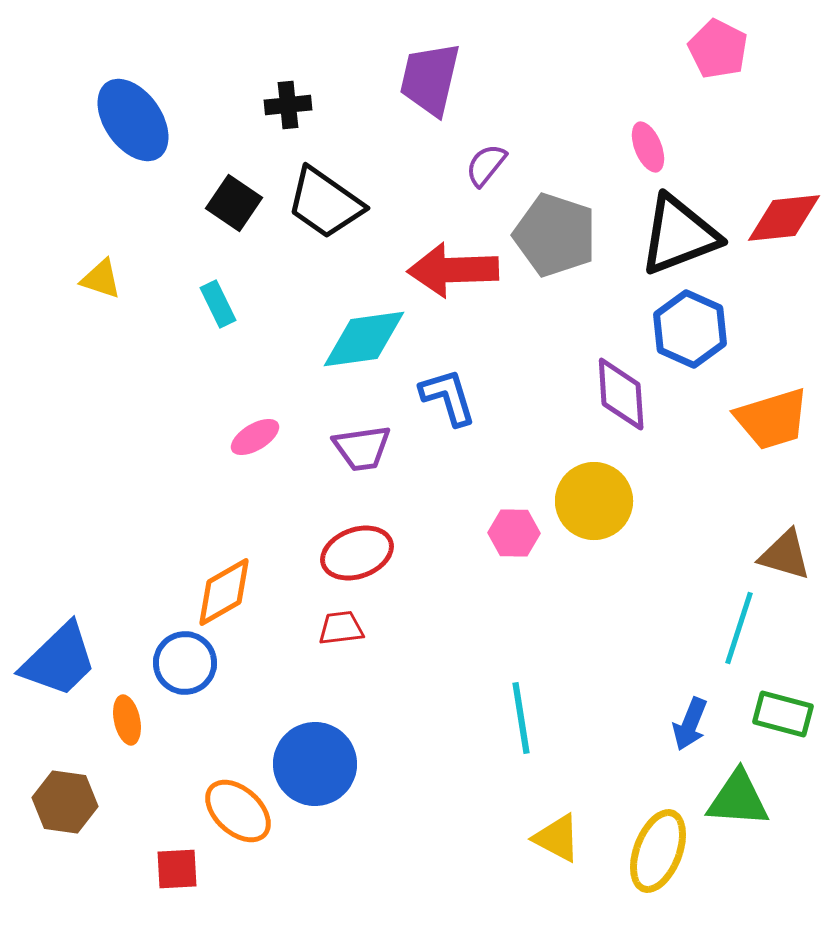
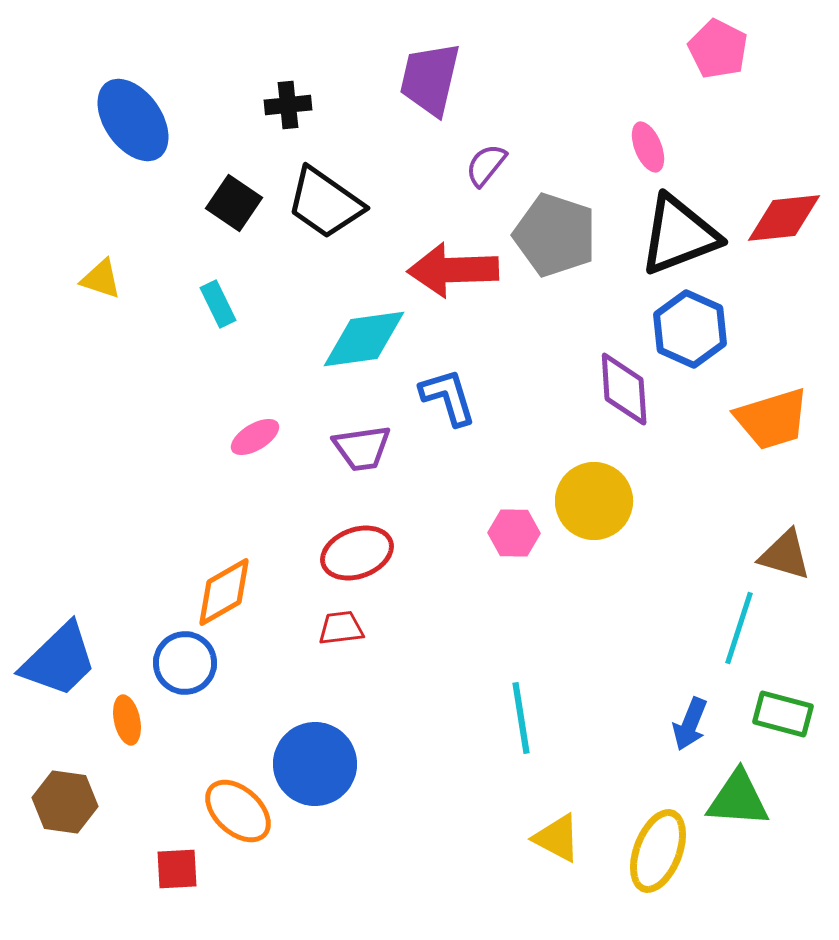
purple diamond at (621, 394): moved 3 px right, 5 px up
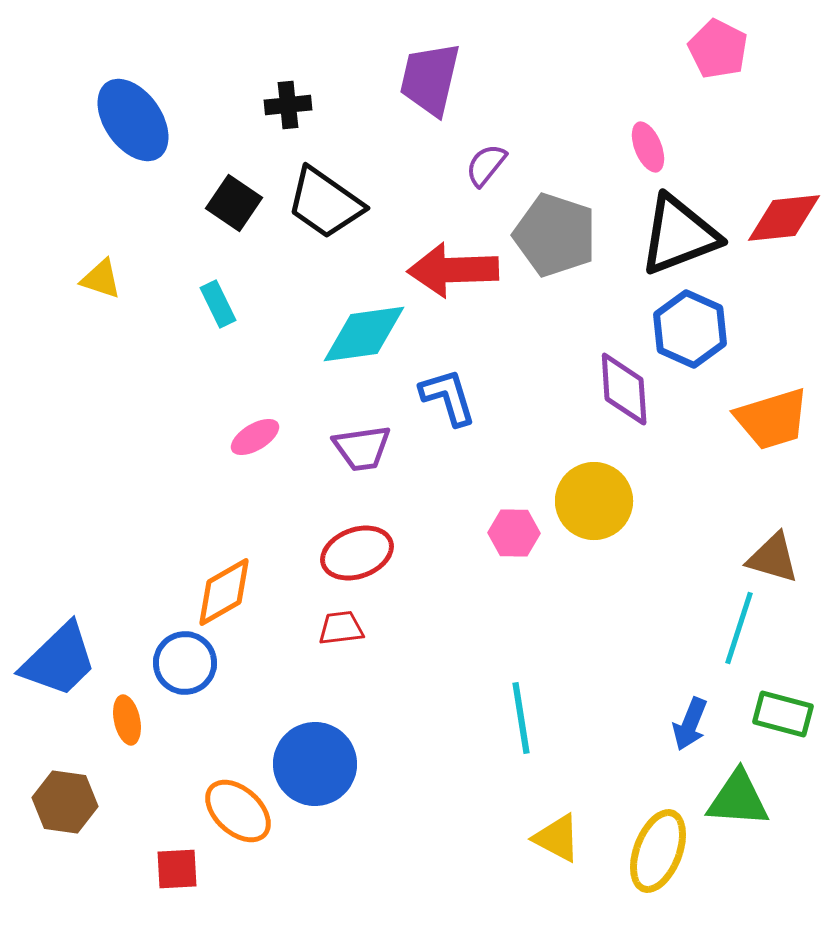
cyan diamond at (364, 339): moved 5 px up
brown triangle at (785, 555): moved 12 px left, 3 px down
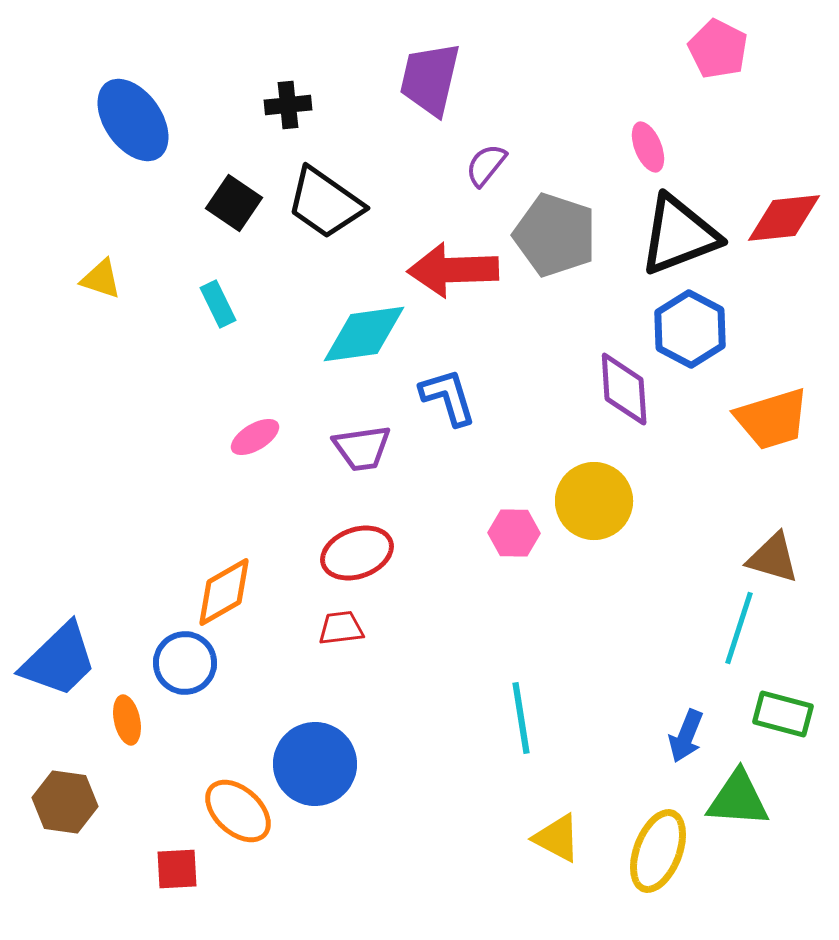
blue hexagon at (690, 329): rotated 4 degrees clockwise
blue arrow at (690, 724): moved 4 px left, 12 px down
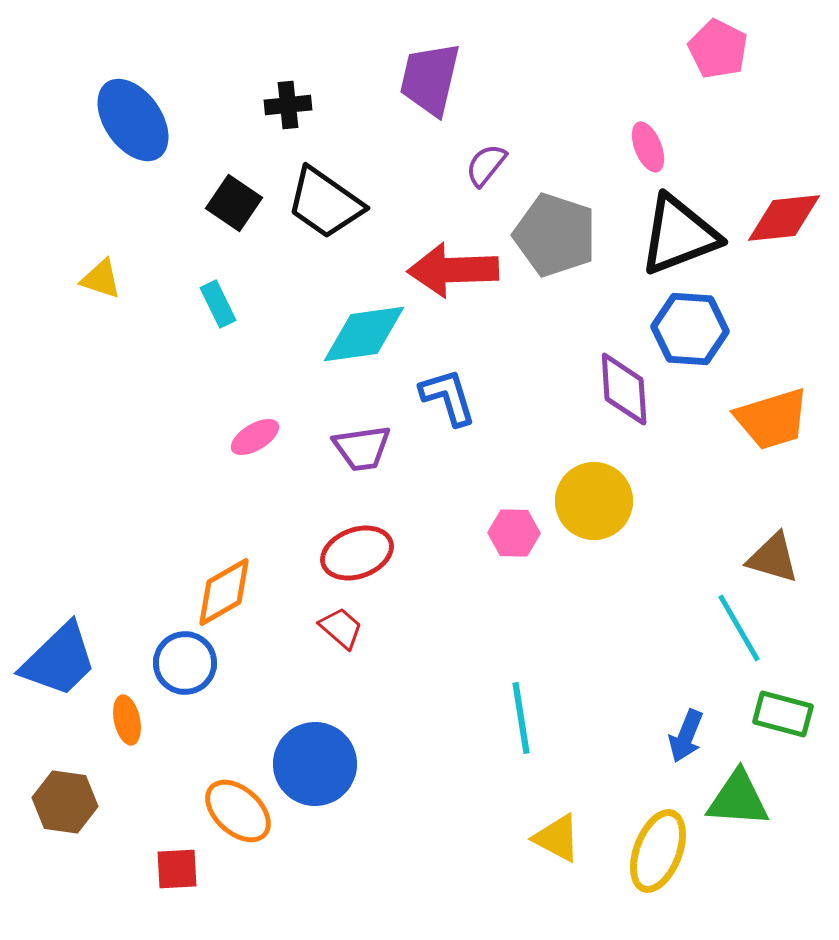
blue hexagon at (690, 329): rotated 24 degrees counterclockwise
red trapezoid at (341, 628): rotated 48 degrees clockwise
cyan line at (739, 628): rotated 48 degrees counterclockwise
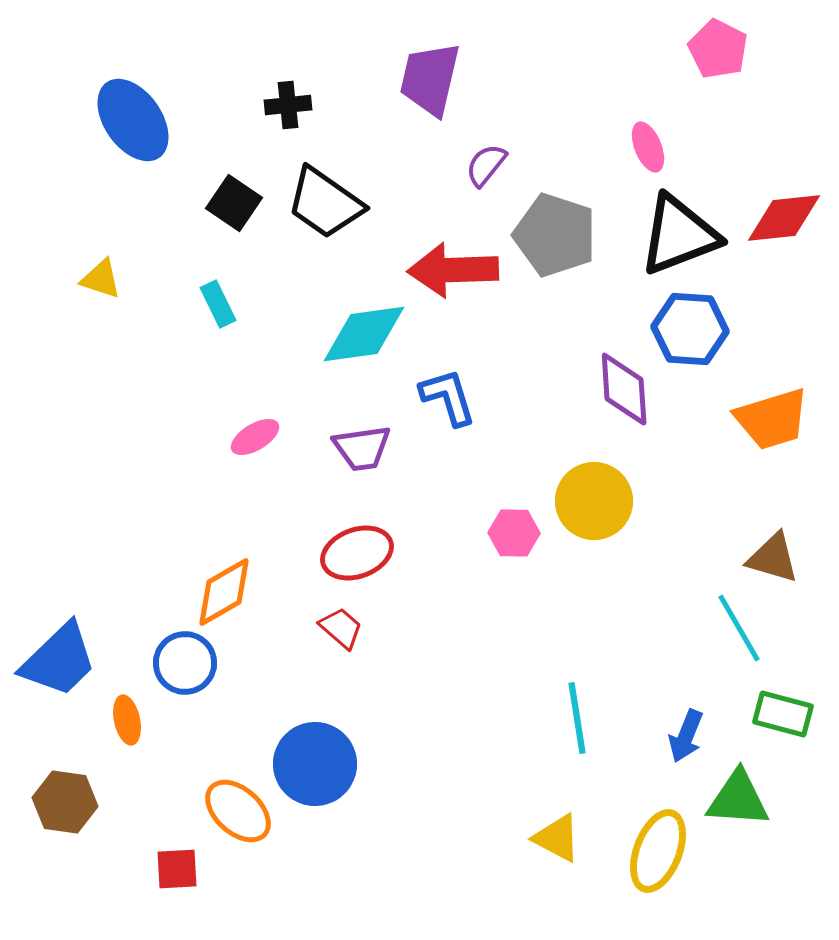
cyan line at (521, 718): moved 56 px right
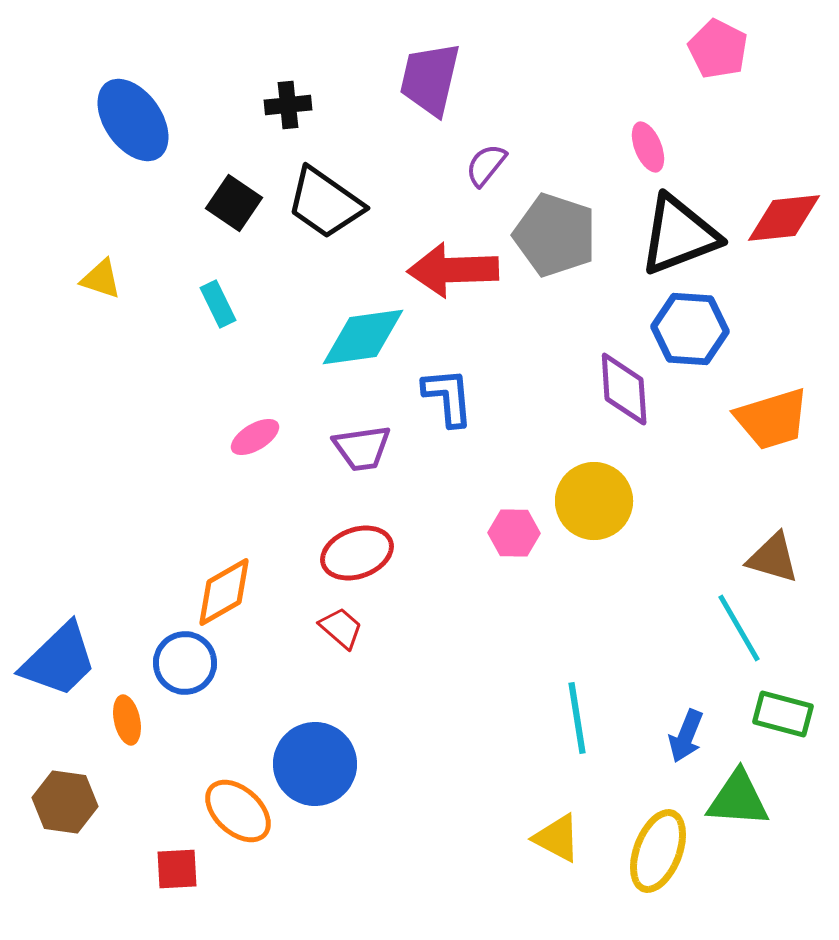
cyan diamond at (364, 334): moved 1 px left, 3 px down
blue L-shape at (448, 397): rotated 12 degrees clockwise
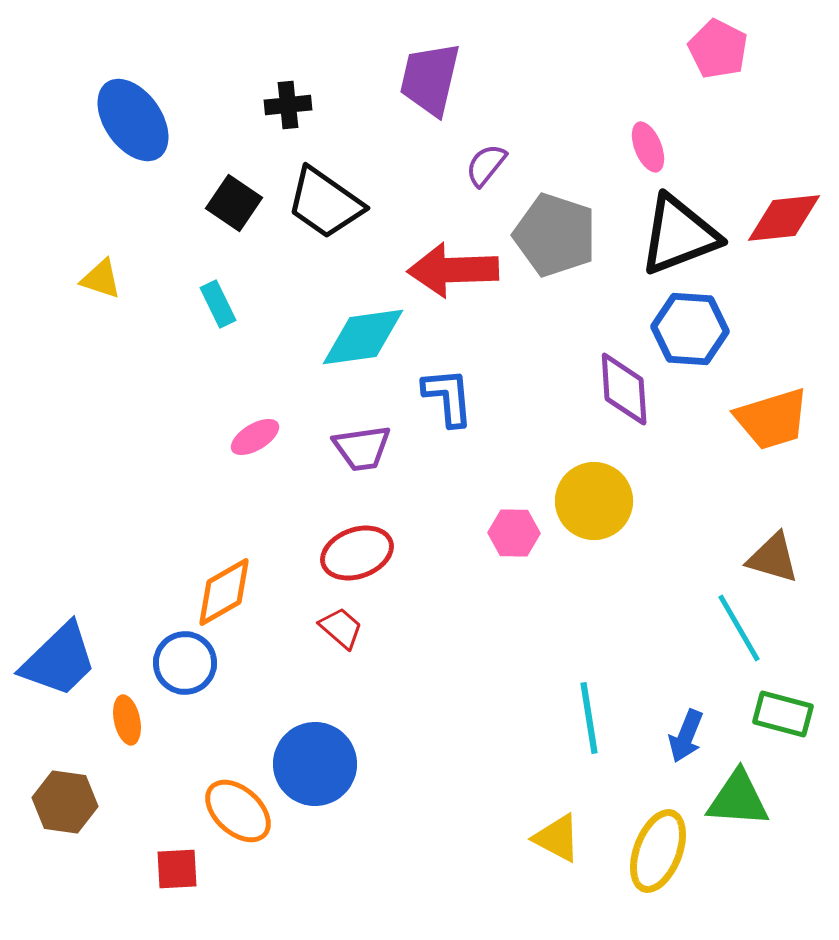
cyan line at (577, 718): moved 12 px right
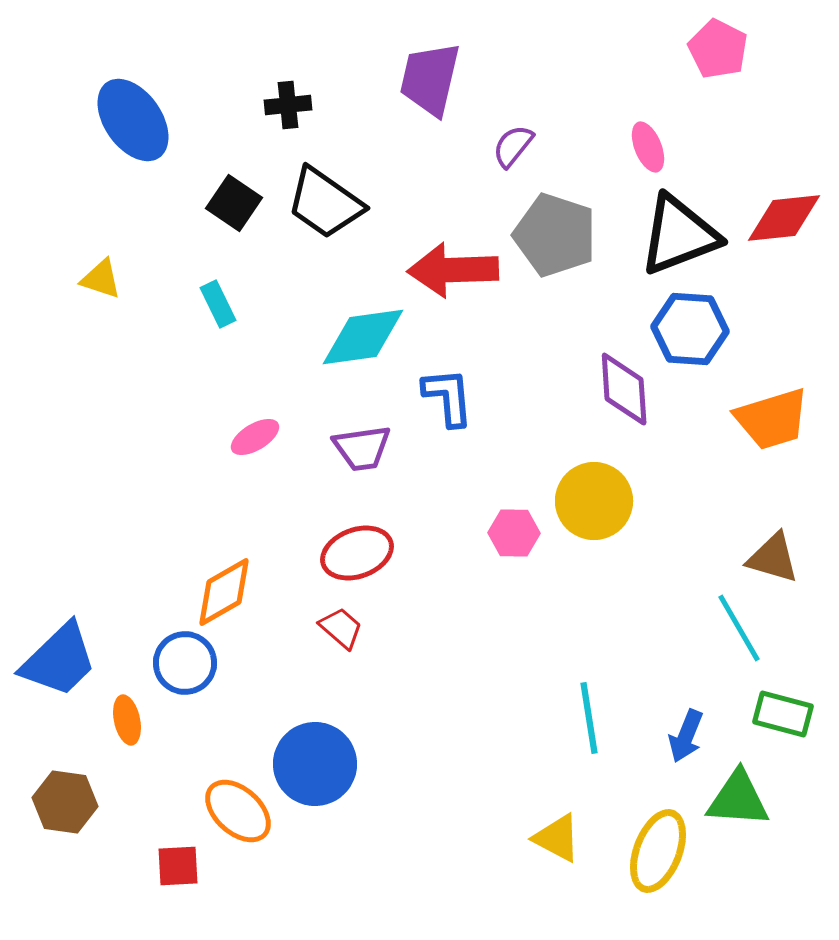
purple semicircle at (486, 165): moved 27 px right, 19 px up
red square at (177, 869): moved 1 px right, 3 px up
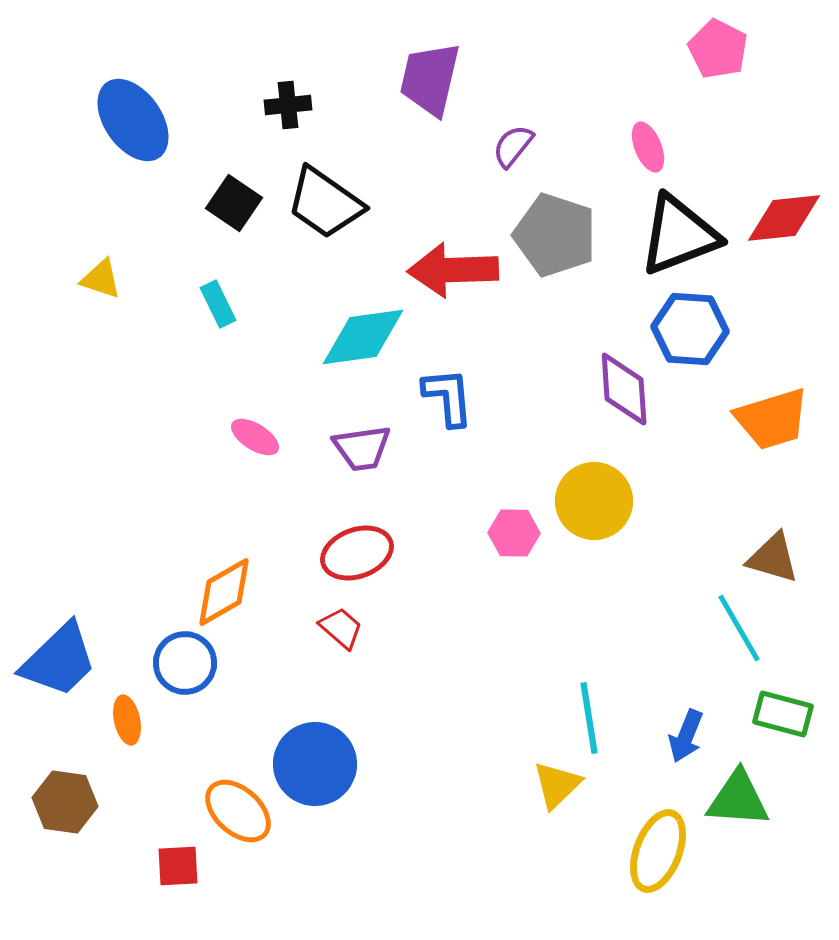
pink ellipse at (255, 437): rotated 63 degrees clockwise
yellow triangle at (557, 838): moved 53 px up; rotated 48 degrees clockwise
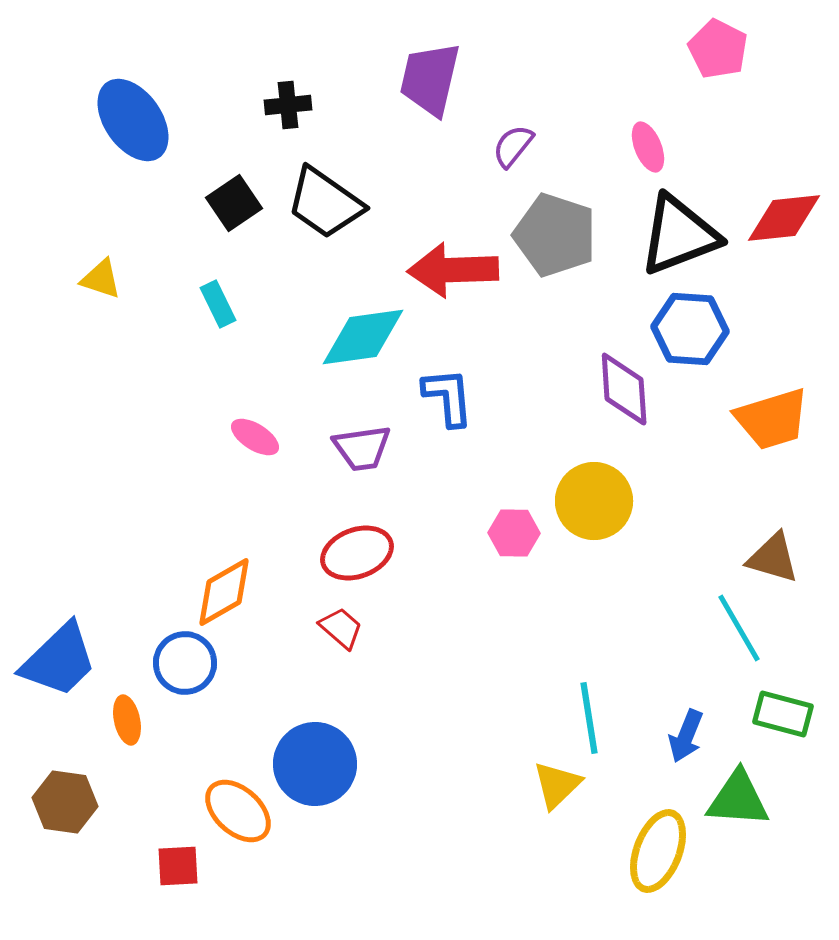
black square at (234, 203): rotated 22 degrees clockwise
